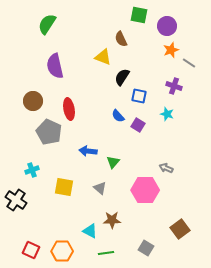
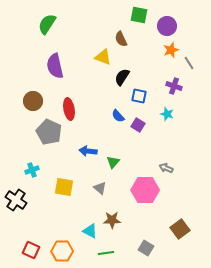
gray line: rotated 24 degrees clockwise
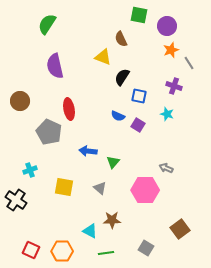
brown circle: moved 13 px left
blue semicircle: rotated 24 degrees counterclockwise
cyan cross: moved 2 px left
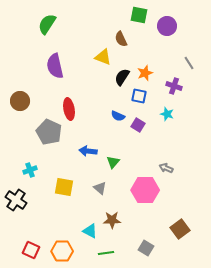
orange star: moved 26 px left, 23 px down
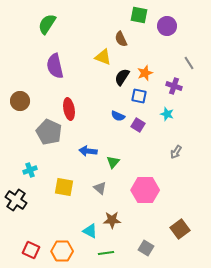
gray arrow: moved 10 px right, 16 px up; rotated 80 degrees counterclockwise
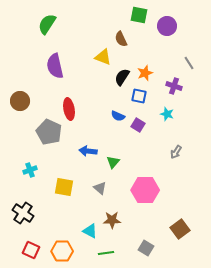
black cross: moved 7 px right, 13 px down
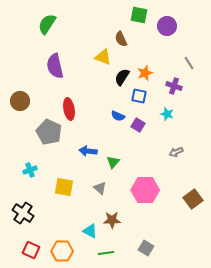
gray arrow: rotated 32 degrees clockwise
brown square: moved 13 px right, 30 px up
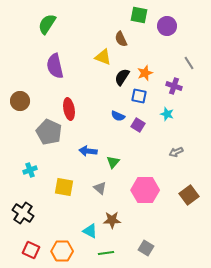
brown square: moved 4 px left, 4 px up
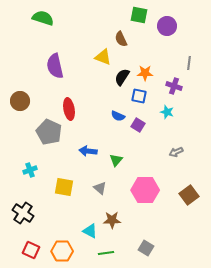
green semicircle: moved 4 px left, 6 px up; rotated 75 degrees clockwise
gray line: rotated 40 degrees clockwise
orange star: rotated 21 degrees clockwise
cyan star: moved 2 px up
green triangle: moved 3 px right, 2 px up
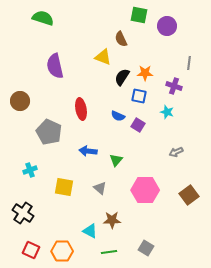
red ellipse: moved 12 px right
green line: moved 3 px right, 1 px up
